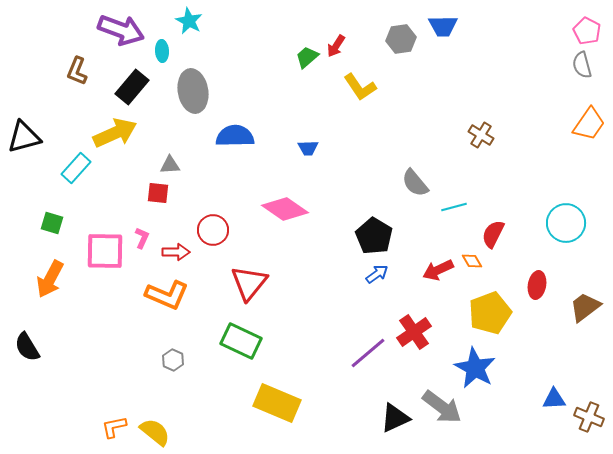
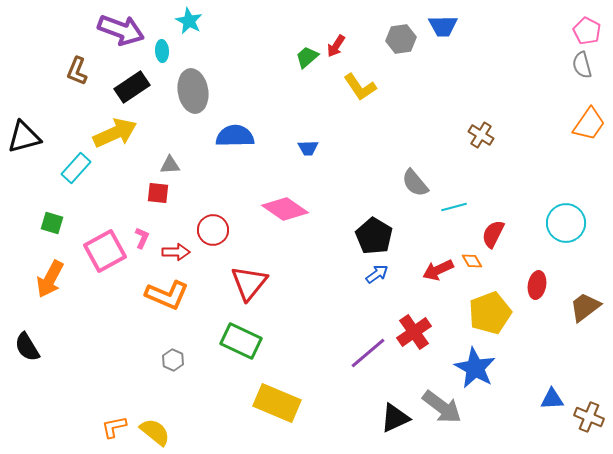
black rectangle at (132, 87): rotated 16 degrees clockwise
pink square at (105, 251): rotated 30 degrees counterclockwise
blue triangle at (554, 399): moved 2 px left
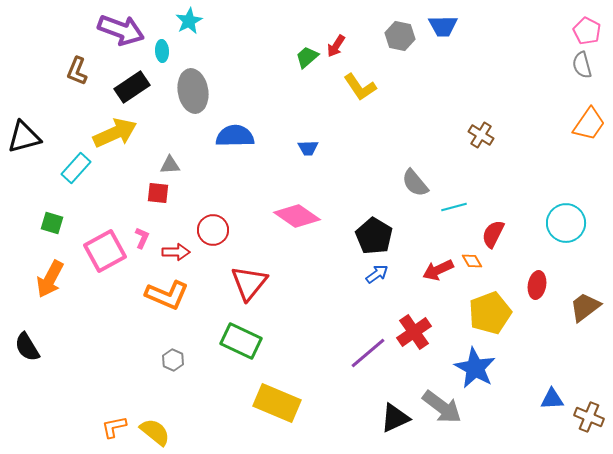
cyan star at (189, 21): rotated 16 degrees clockwise
gray hexagon at (401, 39): moved 1 px left, 3 px up; rotated 20 degrees clockwise
pink diamond at (285, 209): moved 12 px right, 7 px down
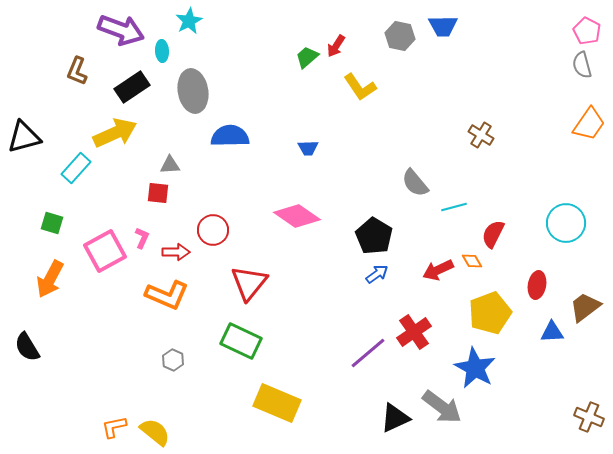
blue semicircle at (235, 136): moved 5 px left
blue triangle at (552, 399): moved 67 px up
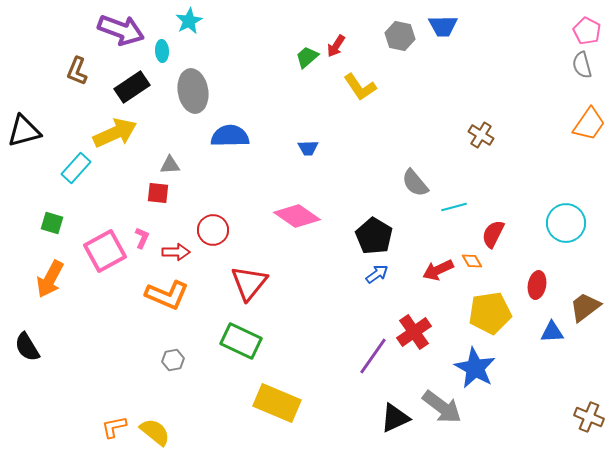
black triangle at (24, 137): moved 6 px up
yellow pentagon at (490, 313): rotated 12 degrees clockwise
purple line at (368, 353): moved 5 px right, 3 px down; rotated 15 degrees counterclockwise
gray hexagon at (173, 360): rotated 25 degrees clockwise
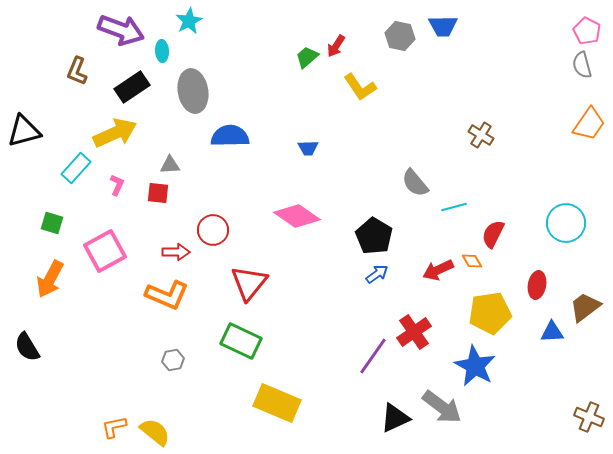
pink L-shape at (142, 238): moved 25 px left, 53 px up
blue star at (475, 368): moved 2 px up
